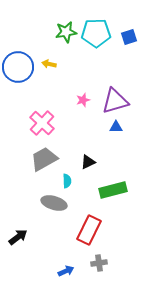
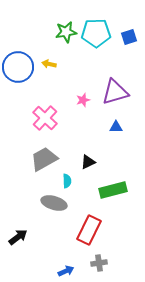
purple triangle: moved 9 px up
pink cross: moved 3 px right, 5 px up
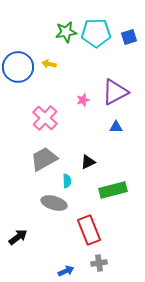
purple triangle: rotated 12 degrees counterclockwise
red rectangle: rotated 48 degrees counterclockwise
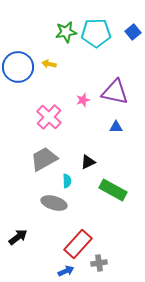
blue square: moved 4 px right, 5 px up; rotated 21 degrees counterclockwise
purple triangle: rotated 40 degrees clockwise
pink cross: moved 4 px right, 1 px up
green rectangle: rotated 44 degrees clockwise
red rectangle: moved 11 px left, 14 px down; rotated 64 degrees clockwise
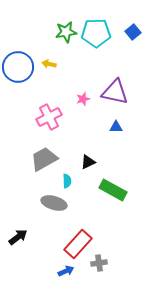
pink star: moved 1 px up
pink cross: rotated 20 degrees clockwise
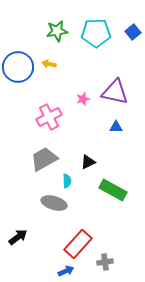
green star: moved 9 px left, 1 px up
gray cross: moved 6 px right, 1 px up
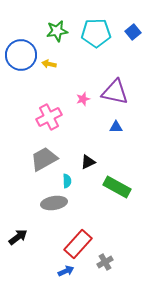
blue circle: moved 3 px right, 12 px up
green rectangle: moved 4 px right, 3 px up
gray ellipse: rotated 25 degrees counterclockwise
gray cross: rotated 21 degrees counterclockwise
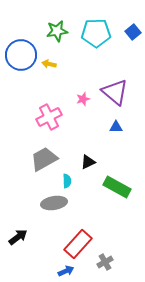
purple triangle: rotated 28 degrees clockwise
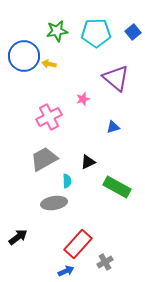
blue circle: moved 3 px right, 1 px down
purple triangle: moved 1 px right, 14 px up
blue triangle: moved 3 px left; rotated 16 degrees counterclockwise
